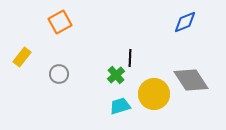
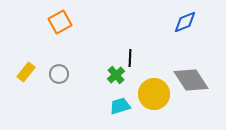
yellow rectangle: moved 4 px right, 15 px down
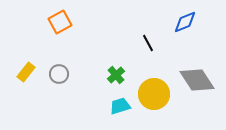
black line: moved 18 px right, 15 px up; rotated 30 degrees counterclockwise
gray diamond: moved 6 px right
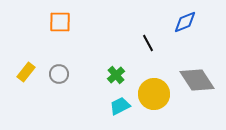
orange square: rotated 30 degrees clockwise
cyan trapezoid: rotated 10 degrees counterclockwise
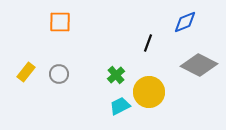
black line: rotated 48 degrees clockwise
gray diamond: moved 2 px right, 15 px up; rotated 30 degrees counterclockwise
yellow circle: moved 5 px left, 2 px up
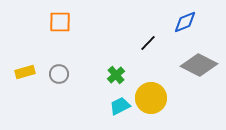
black line: rotated 24 degrees clockwise
yellow rectangle: moved 1 px left; rotated 36 degrees clockwise
yellow circle: moved 2 px right, 6 px down
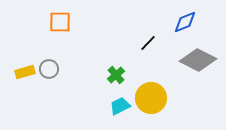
gray diamond: moved 1 px left, 5 px up
gray circle: moved 10 px left, 5 px up
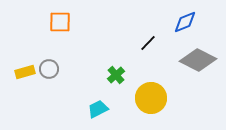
cyan trapezoid: moved 22 px left, 3 px down
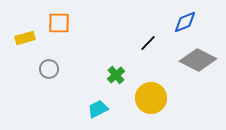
orange square: moved 1 px left, 1 px down
yellow rectangle: moved 34 px up
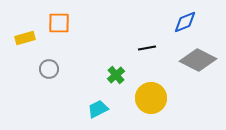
black line: moved 1 px left, 5 px down; rotated 36 degrees clockwise
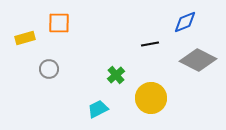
black line: moved 3 px right, 4 px up
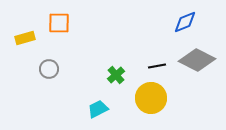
black line: moved 7 px right, 22 px down
gray diamond: moved 1 px left
